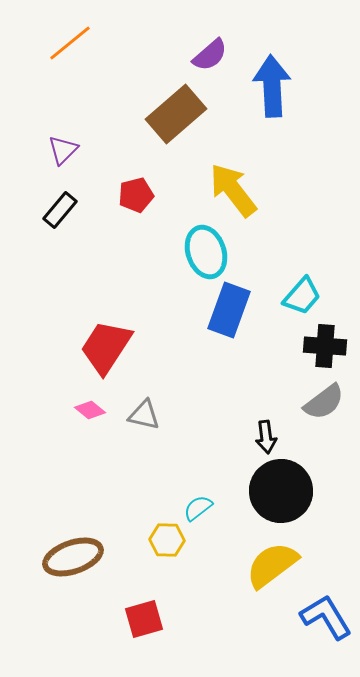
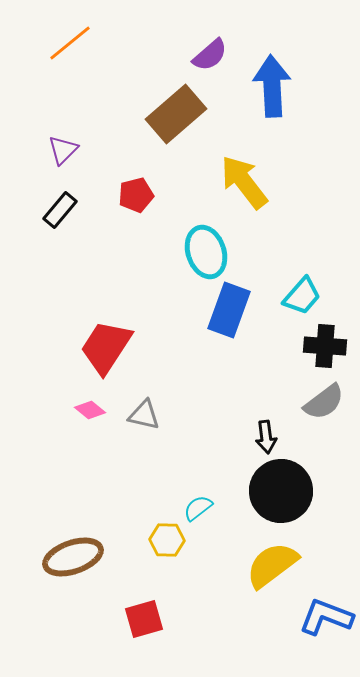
yellow arrow: moved 11 px right, 8 px up
blue L-shape: rotated 38 degrees counterclockwise
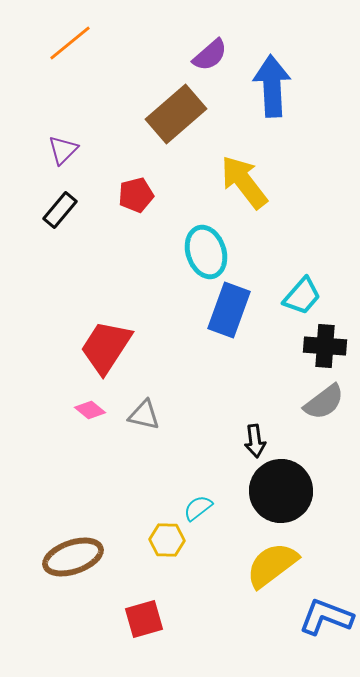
black arrow: moved 11 px left, 4 px down
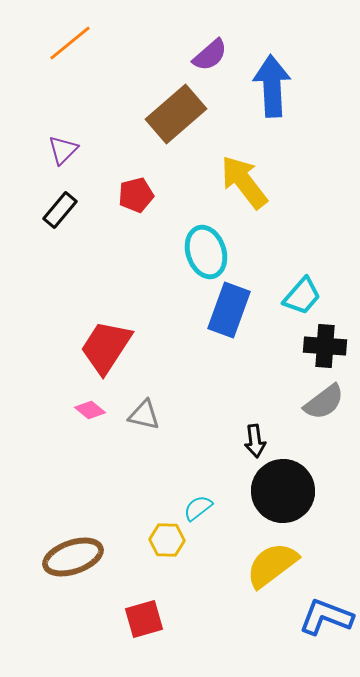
black circle: moved 2 px right
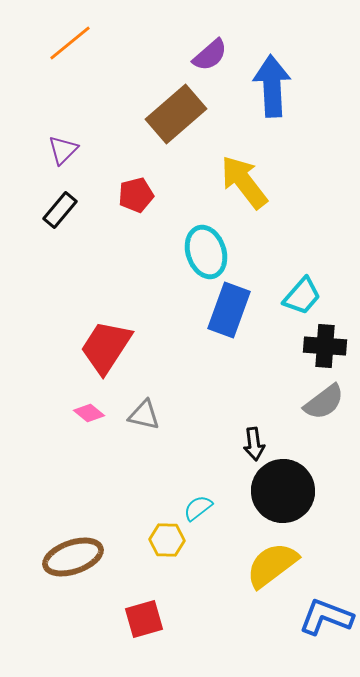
pink diamond: moved 1 px left, 3 px down
black arrow: moved 1 px left, 3 px down
